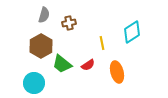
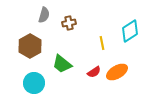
cyan diamond: moved 2 px left, 1 px up
brown hexagon: moved 11 px left
red semicircle: moved 6 px right, 7 px down
orange ellipse: rotated 75 degrees clockwise
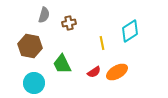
brown hexagon: rotated 20 degrees counterclockwise
green trapezoid: rotated 25 degrees clockwise
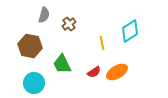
brown cross: moved 1 px down; rotated 24 degrees counterclockwise
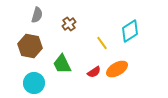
gray semicircle: moved 7 px left
yellow line: rotated 24 degrees counterclockwise
orange ellipse: moved 3 px up
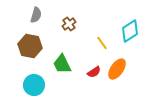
gray semicircle: moved 1 px left
orange ellipse: rotated 25 degrees counterclockwise
cyan circle: moved 2 px down
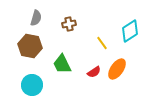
gray semicircle: moved 3 px down
brown cross: rotated 24 degrees clockwise
cyan circle: moved 2 px left
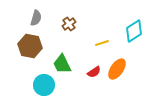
brown cross: rotated 24 degrees counterclockwise
cyan diamond: moved 4 px right
yellow line: rotated 72 degrees counterclockwise
cyan circle: moved 12 px right
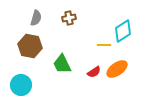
brown cross: moved 6 px up; rotated 24 degrees clockwise
cyan diamond: moved 11 px left
yellow line: moved 2 px right, 2 px down; rotated 16 degrees clockwise
orange ellipse: rotated 20 degrees clockwise
cyan circle: moved 23 px left
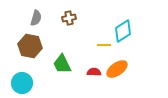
red semicircle: rotated 144 degrees counterclockwise
cyan circle: moved 1 px right, 2 px up
